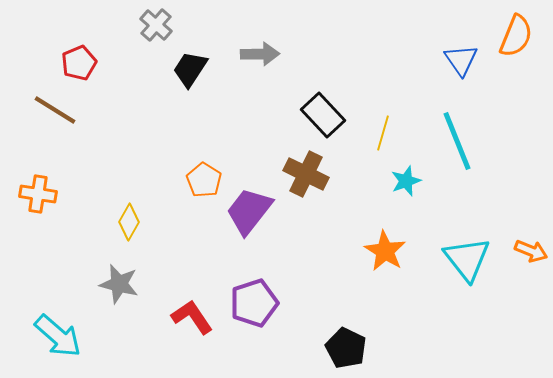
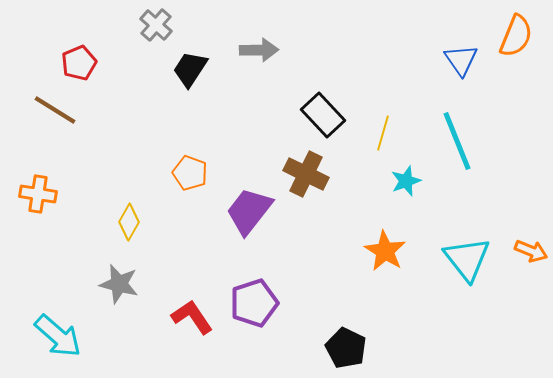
gray arrow: moved 1 px left, 4 px up
orange pentagon: moved 14 px left, 7 px up; rotated 12 degrees counterclockwise
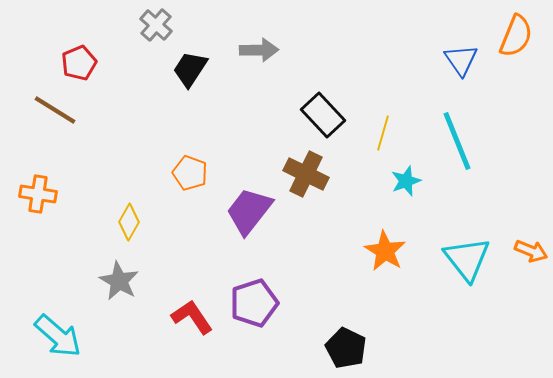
gray star: moved 3 px up; rotated 15 degrees clockwise
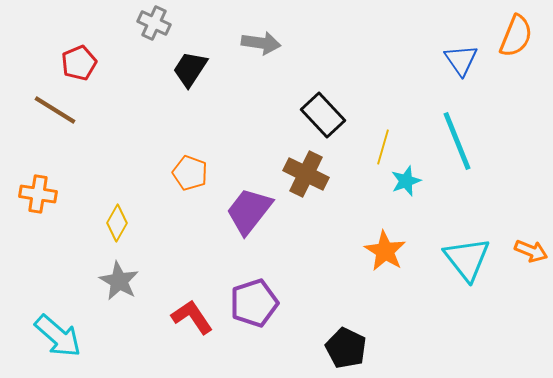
gray cross: moved 2 px left, 2 px up; rotated 16 degrees counterclockwise
gray arrow: moved 2 px right, 7 px up; rotated 9 degrees clockwise
yellow line: moved 14 px down
yellow diamond: moved 12 px left, 1 px down
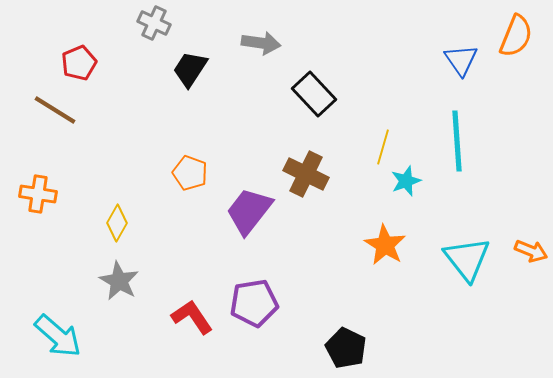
black rectangle: moved 9 px left, 21 px up
cyan line: rotated 18 degrees clockwise
orange star: moved 6 px up
purple pentagon: rotated 9 degrees clockwise
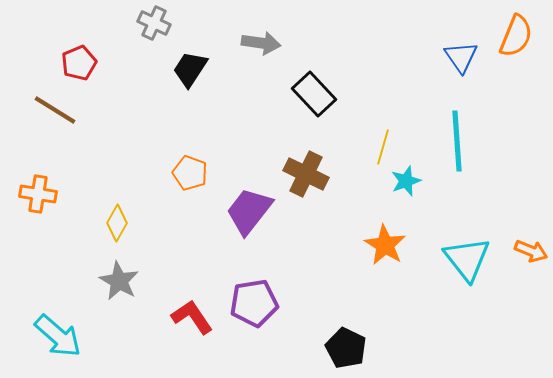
blue triangle: moved 3 px up
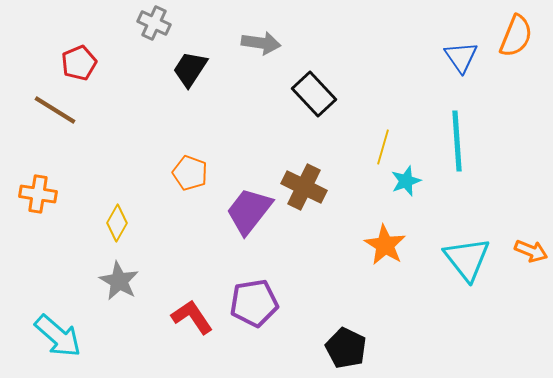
brown cross: moved 2 px left, 13 px down
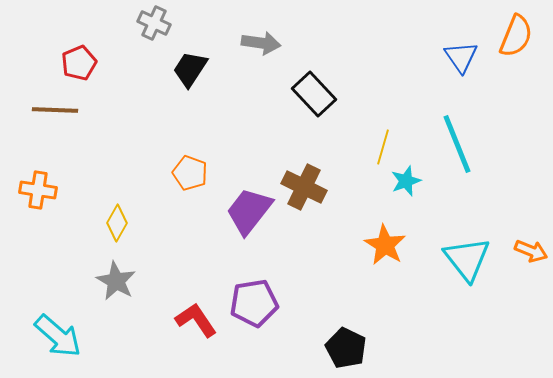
brown line: rotated 30 degrees counterclockwise
cyan line: moved 3 px down; rotated 18 degrees counterclockwise
orange cross: moved 4 px up
gray star: moved 3 px left
red L-shape: moved 4 px right, 3 px down
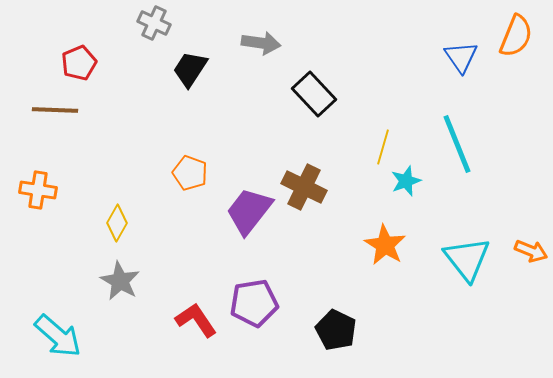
gray star: moved 4 px right
black pentagon: moved 10 px left, 18 px up
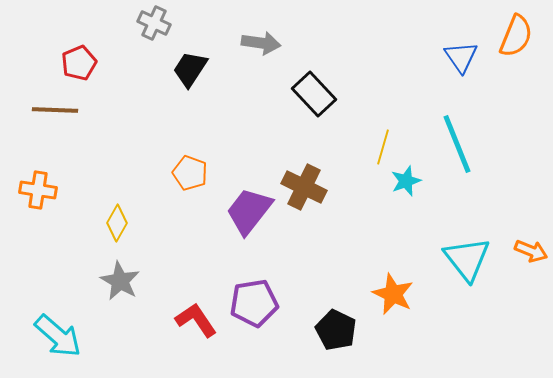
orange star: moved 8 px right, 49 px down; rotated 6 degrees counterclockwise
